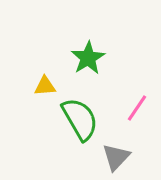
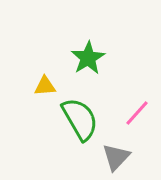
pink line: moved 5 px down; rotated 8 degrees clockwise
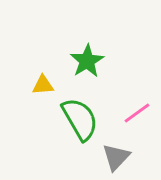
green star: moved 1 px left, 3 px down
yellow triangle: moved 2 px left, 1 px up
pink line: rotated 12 degrees clockwise
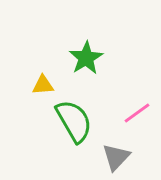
green star: moved 1 px left, 3 px up
green semicircle: moved 6 px left, 2 px down
